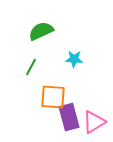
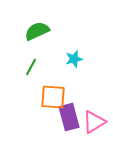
green semicircle: moved 4 px left
cyan star: rotated 18 degrees counterclockwise
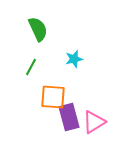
green semicircle: moved 1 px right, 2 px up; rotated 90 degrees clockwise
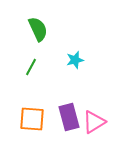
cyan star: moved 1 px right, 1 px down
orange square: moved 21 px left, 22 px down
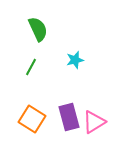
orange square: rotated 28 degrees clockwise
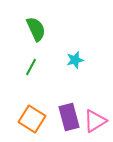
green semicircle: moved 2 px left
pink triangle: moved 1 px right, 1 px up
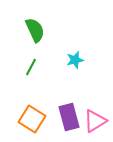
green semicircle: moved 1 px left, 1 px down
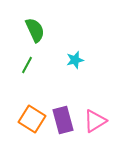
green line: moved 4 px left, 2 px up
purple rectangle: moved 6 px left, 3 px down
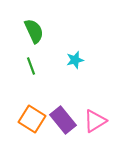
green semicircle: moved 1 px left, 1 px down
green line: moved 4 px right, 1 px down; rotated 48 degrees counterclockwise
purple rectangle: rotated 24 degrees counterclockwise
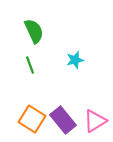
green line: moved 1 px left, 1 px up
